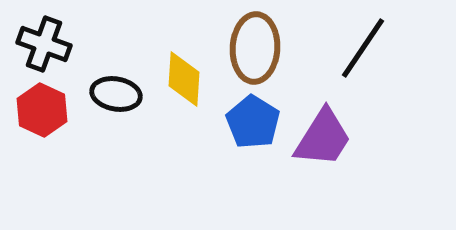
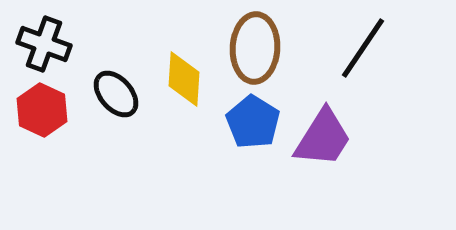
black ellipse: rotated 39 degrees clockwise
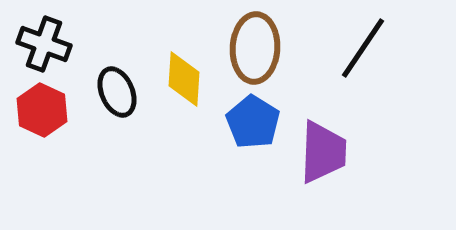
black ellipse: moved 1 px right, 2 px up; rotated 18 degrees clockwise
purple trapezoid: moved 14 px down; rotated 30 degrees counterclockwise
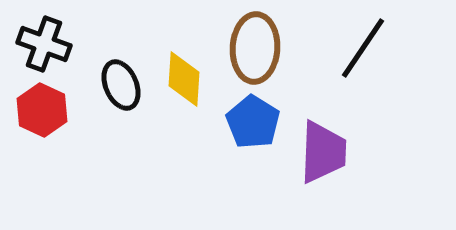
black ellipse: moved 4 px right, 7 px up
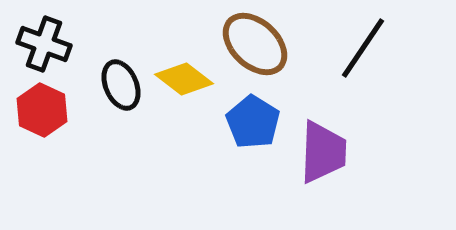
brown ellipse: moved 4 px up; rotated 50 degrees counterclockwise
yellow diamond: rotated 56 degrees counterclockwise
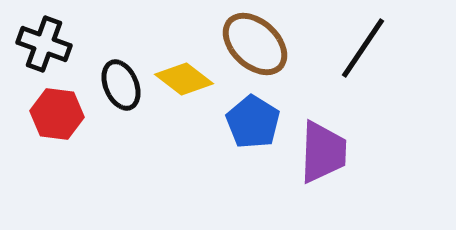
red hexagon: moved 15 px right, 4 px down; rotated 18 degrees counterclockwise
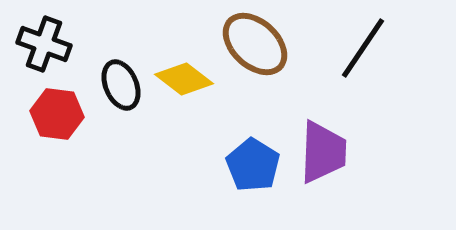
blue pentagon: moved 43 px down
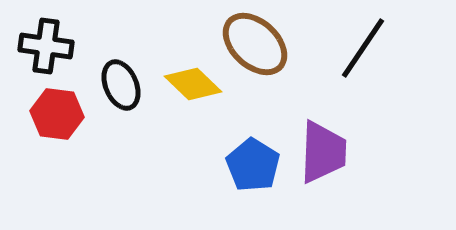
black cross: moved 2 px right, 2 px down; rotated 12 degrees counterclockwise
yellow diamond: moved 9 px right, 5 px down; rotated 6 degrees clockwise
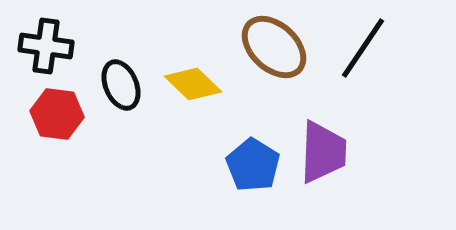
brown ellipse: moved 19 px right, 3 px down
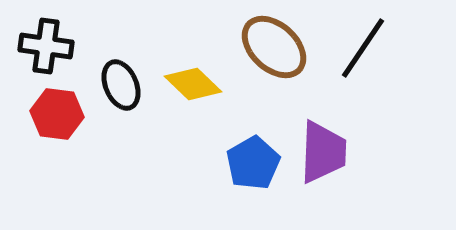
blue pentagon: moved 2 px up; rotated 10 degrees clockwise
